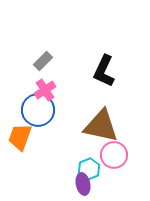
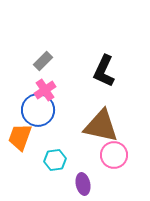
cyan hexagon: moved 34 px left, 9 px up; rotated 15 degrees clockwise
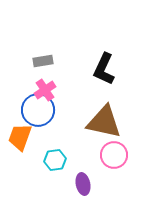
gray rectangle: rotated 36 degrees clockwise
black L-shape: moved 2 px up
brown triangle: moved 3 px right, 4 px up
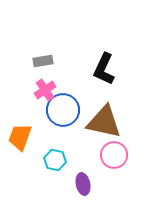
blue circle: moved 25 px right
cyan hexagon: rotated 20 degrees clockwise
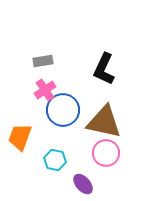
pink circle: moved 8 px left, 2 px up
purple ellipse: rotated 30 degrees counterclockwise
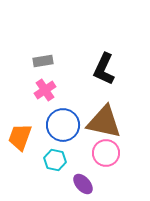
blue circle: moved 15 px down
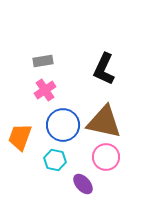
pink circle: moved 4 px down
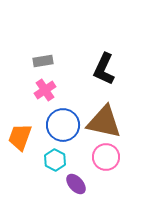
cyan hexagon: rotated 15 degrees clockwise
purple ellipse: moved 7 px left
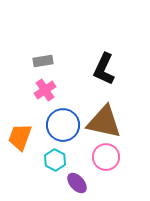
purple ellipse: moved 1 px right, 1 px up
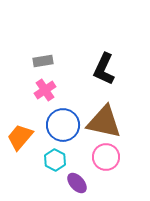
orange trapezoid: rotated 20 degrees clockwise
